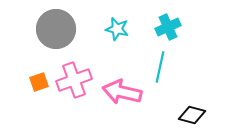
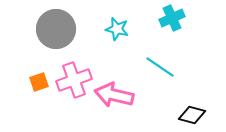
cyan cross: moved 4 px right, 9 px up
cyan line: rotated 68 degrees counterclockwise
pink arrow: moved 8 px left, 3 px down
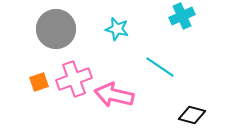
cyan cross: moved 10 px right, 2 px up
pink cross: moved 1 px up
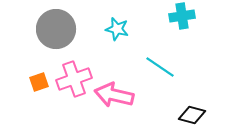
cyan cross: rotated 15 degrees clockwise
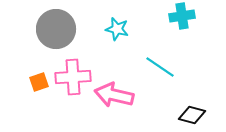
pink cross: moved 1 px left, 2 px up; rotated 16 degrees clockwise
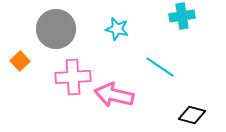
orange square: moved 19 px left, 21 px up; rotated 24 degrees counterclockwise
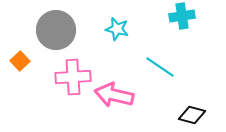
gray circle: moved 1 px down
